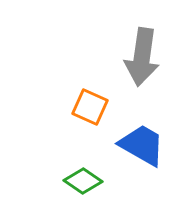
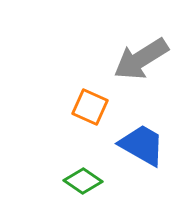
gray arrow: moved 1 px left, 2 px down; rotated 50 degrees clockwise
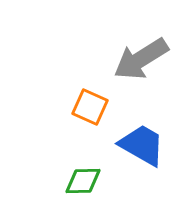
green diamond: rotated 36 degrees counterclockwise
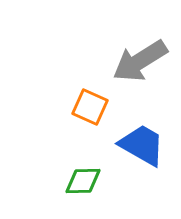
gray arrow: moved 1 px left, 2 px down
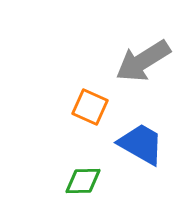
gray arrow: moved 3 px right
blue trapezoid: moved 1 px left, 1 px up
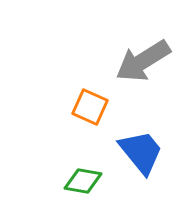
blue trapezoid: moved 8 px down; rotated 21 degrees clockwise
green diamond: rotated 12 degrees clockwise
